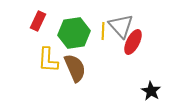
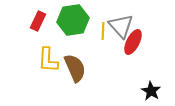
green hexagon: moved 1 px left, 13 px up
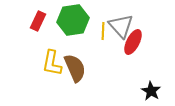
yellow L-shape: moved 4 px right, 3 px down; rotated 8 degrees clockwise
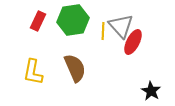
yellow L-shape: moved 19 px left, 9 px down
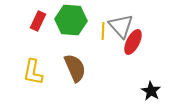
green hexagon: moved 2 px left; rotated 12 degrees clockwise
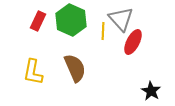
green hexagon: rotated 20 degrees clockwise
gray triangle: moved 7 px up
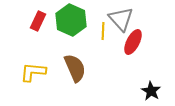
yellow L-shape: rotated 84 degrees clockwise
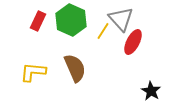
yellow line: rotated 30 degrees clockwise
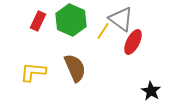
gray triangle: rotated 12 degrees counterclockwise
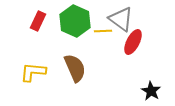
green hexagon: moved 4 px right, 1 px down
yellow line: rotated 54 degrees clockwise
